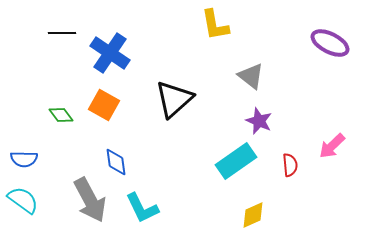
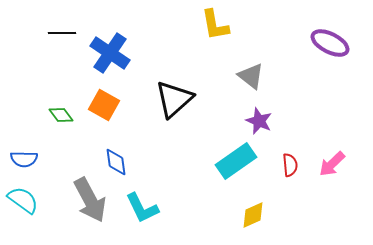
pink arrow: moved 18 px down
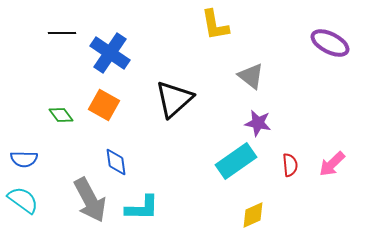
purple star: moved 1 px left, 2 px down; rotated 12 degrees counterclockwise
cyan L-shape: rotated 63 degrees counterclockwise
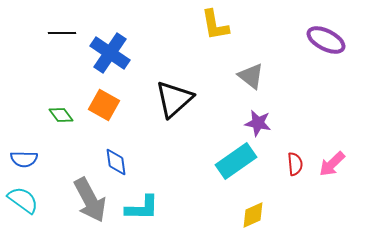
purple ellipse: moved 4 px left, 3 px up
red semicircle: moved 5 px right, 1 px up
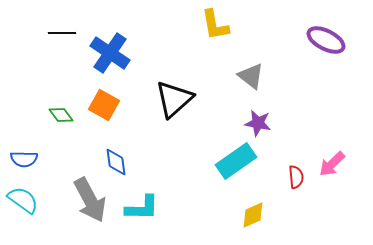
red semicircle: moved 1 px right, 13 px down
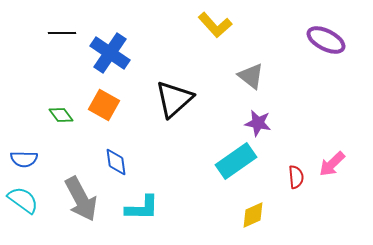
yellow L-shape: rotated 32 degrees counterclockwise
gray arrow: moved 9 px left, 1 px up
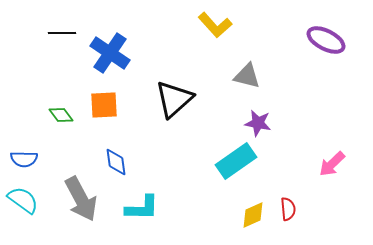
gray triangle: moved 4 px left; rotated 24 degrees counterclockwise
orange square: rotated 32 degrees counterclockwise
red semicircle: moved 8 px left, 32 px down
